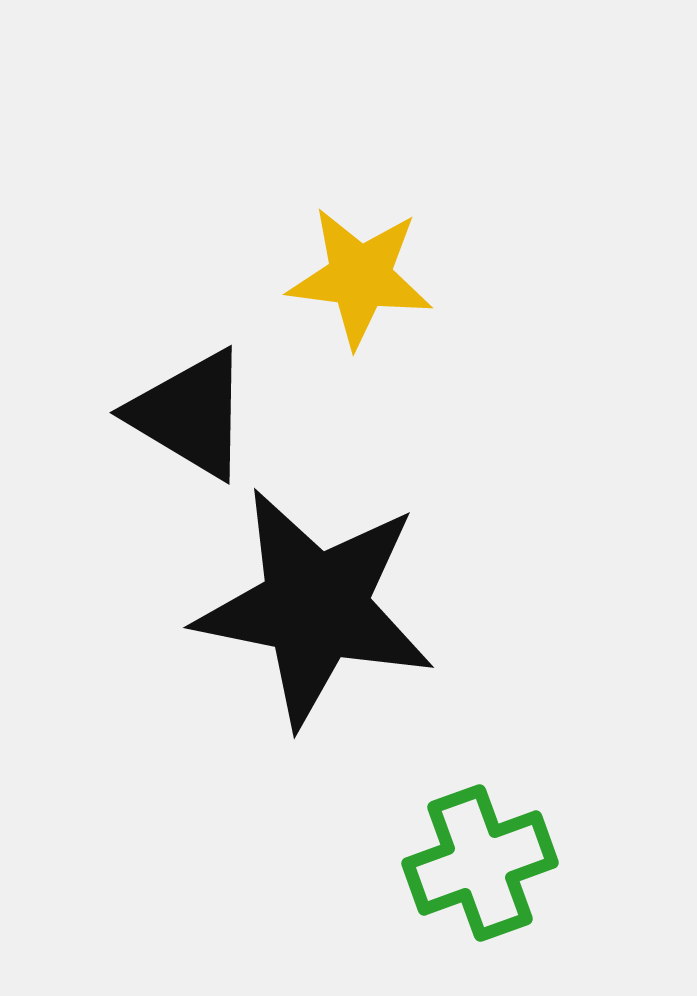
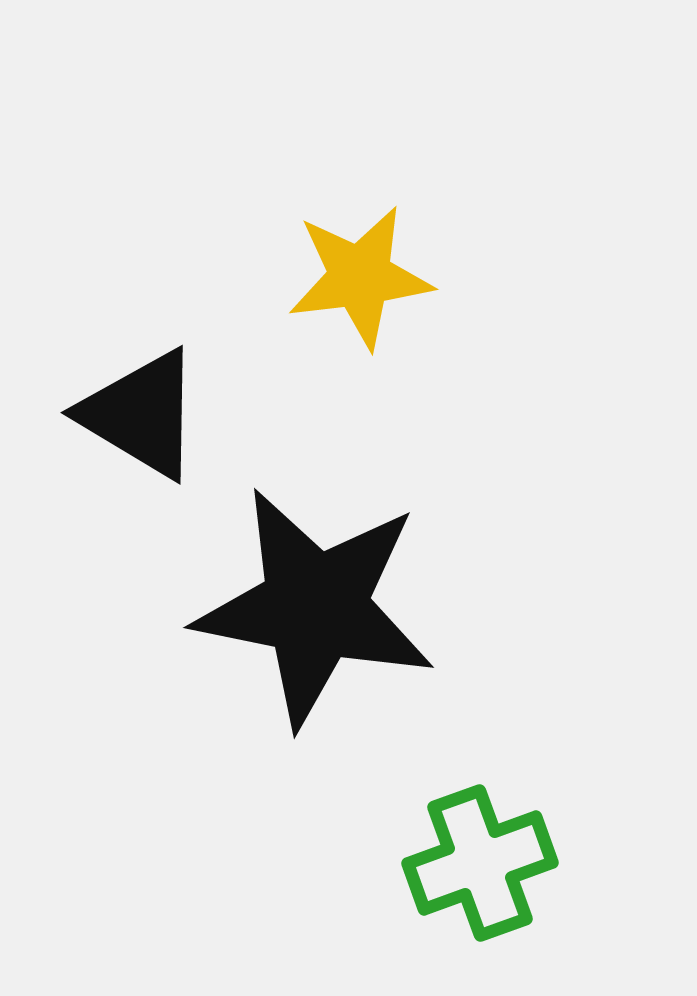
yellow star: rotated 14 degrees counterclockwise
black triangle: moved 49 px left
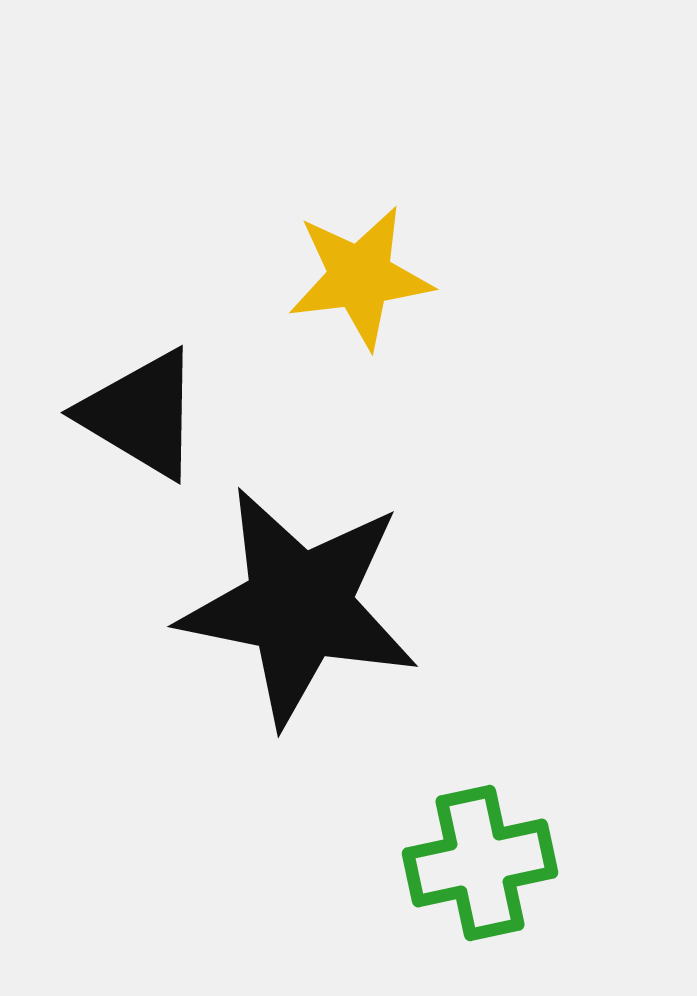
black star: moved 16 px left, 1 px up
green cross: rotated 8 degrees clockwise
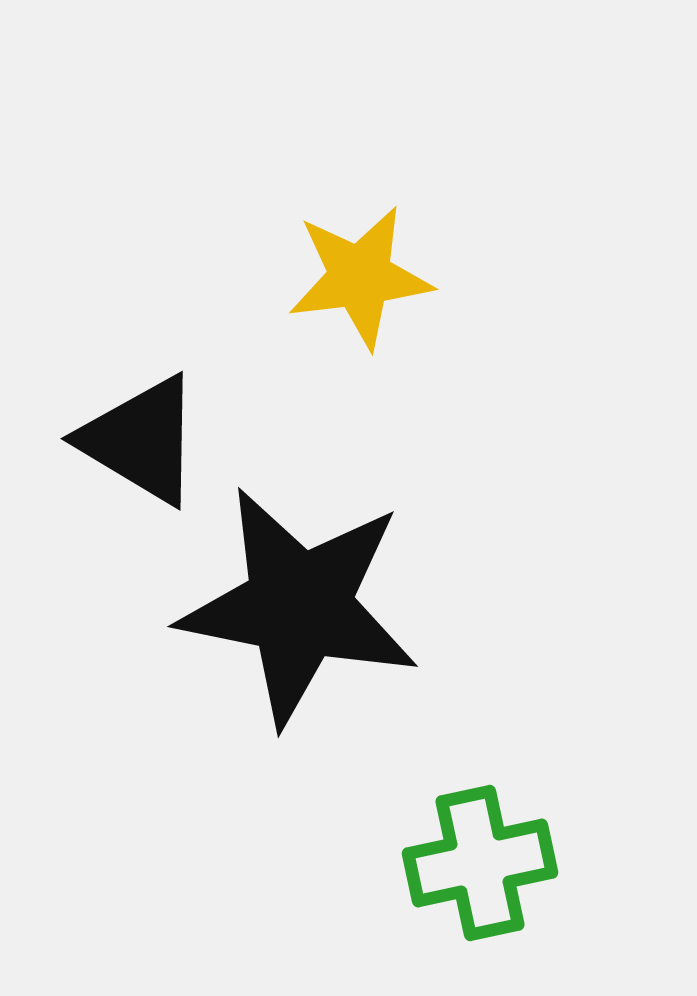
black triangle: moved 26 px down
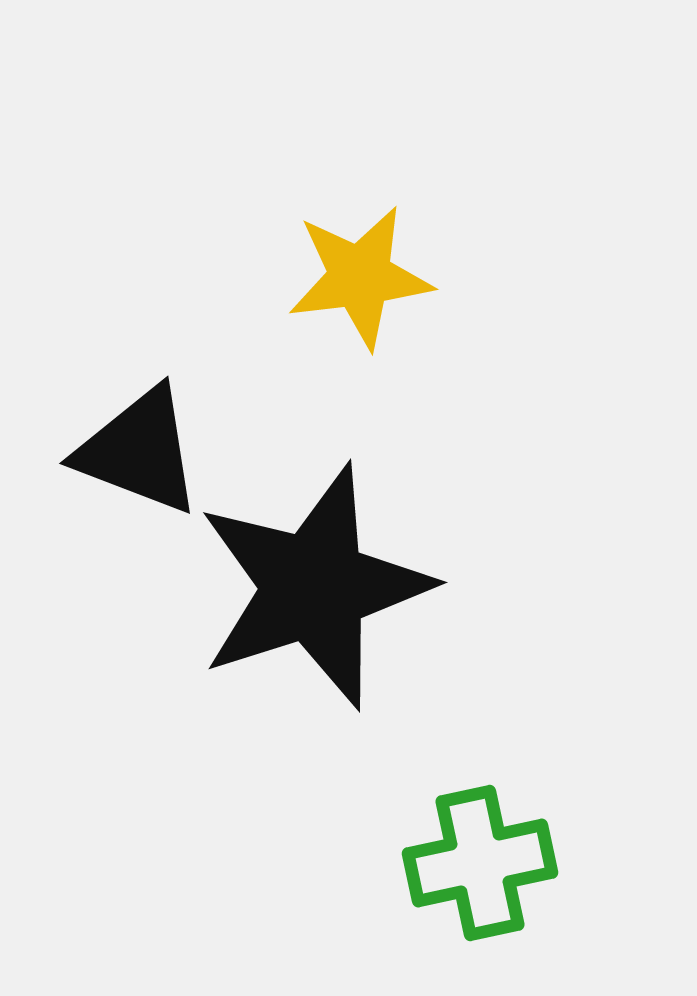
black triangle: moved 2 px left, 11 px down; rotated 10 degrees counterclockwise
black star: moved 15 px right, 19 px up; rotated 29 degrees counterclockwise
